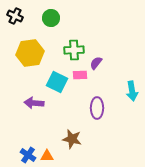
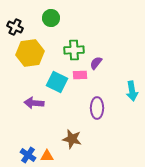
black cross: moved 11 px down
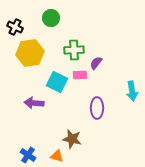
orange triangle: moved 10 px right; rotated 16 degrees clockwise
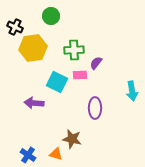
green circle: moved 2 px up
yellow hexagon: moved 3 px right, 5 px up
purple ellipse: moved 2 px left
orange triangle: moved 1 px left, 2 px up
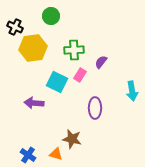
purple semicircle: moved 5 px right, 1 px up
pink rectangle: rotated 56 degrees counterclockwise
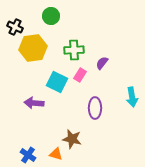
purple semicircle: moved 1 px right, 1 px down
cyan arrow: moved 6 px down
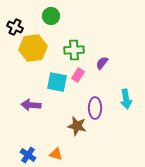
pink rectangle: moved 2 px left
cyan square: rotated 15 degrees counterclockwise
cyan arrow: moved 6 px left, 2 px down
purple arrow: moved 3 px left, 2 px down
brown star: moved 5 px right, 13 px up
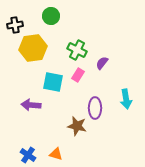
black cross: moved 2 px up; rotated 35 degrees counterclockwise
green cross: moved 3 px right; rotated 30 degrees clockwise
cyan square: moved 4 px left
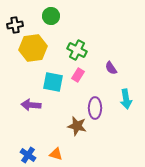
purple semicircle: moved 9 px right, 5 px down; rotated 72 degrees counterclockwise
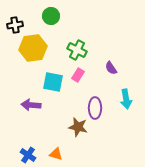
brown star: moved 1 px right, 1 px down
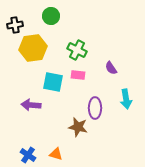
pink rectangle: rotated 64 degrees clockwise
